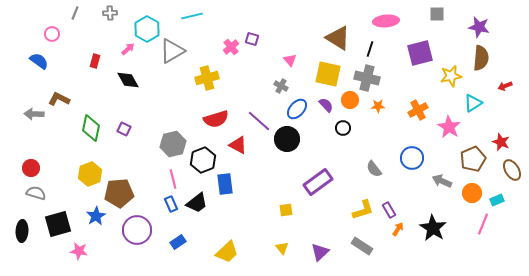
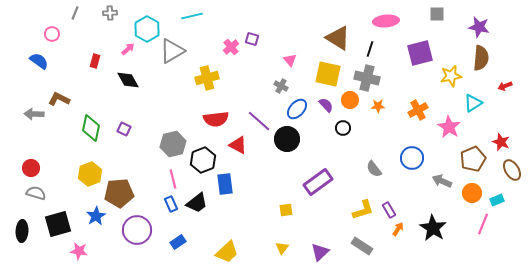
red semicircle at (216, 119): rotated 10 degrees clockwise
yellow triangle at (282, 248): rotated 16 degrees clockwise
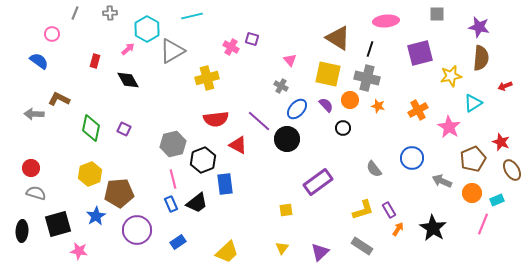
pink cross at (231, 47): rotated 21 degrees counterclockwise
orange star at (378, 106): rotated 16 degrees clockwise
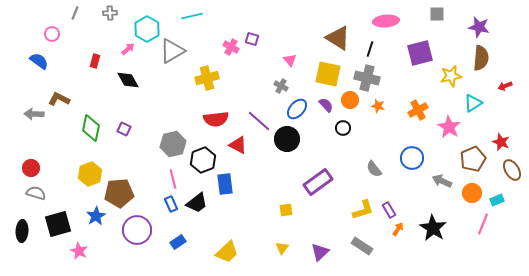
pink star at (79, 251): rotated 18 degrees clockwise
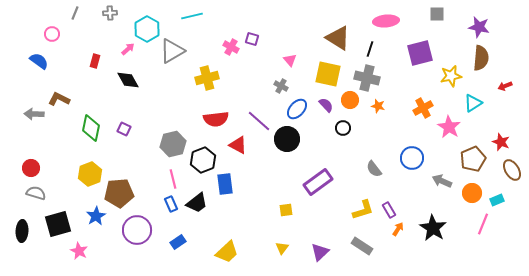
orange cross at (418, 110): moved 5 px right, 2 px up
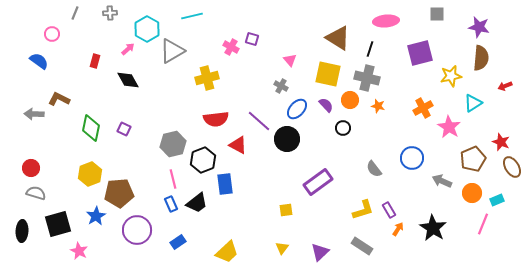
brown ellipse at (512, 170): moved 3 px up
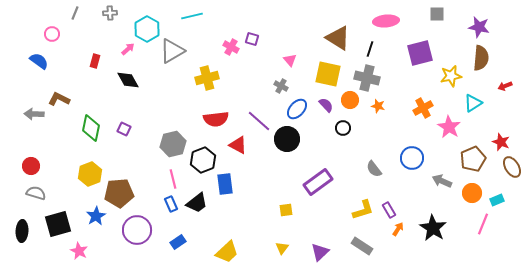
red circle at (31, 168): moved 2 px up
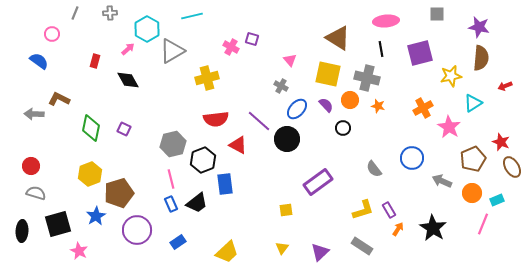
black line at (370, 49): moved 11 px right; rotated 28 degrees counterclockwise
pink line at (173, 179): moved 2 px left
brown pentagon at (119, 193): rotated 12 degrees counterclockwise
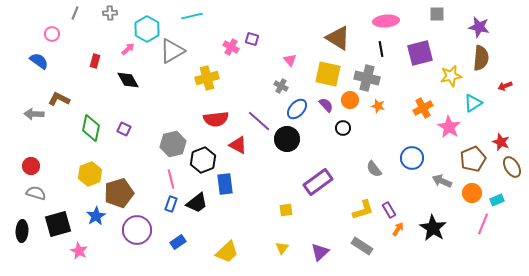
blue rectangle at (171, 204): rotated 42 degrees clockwise
